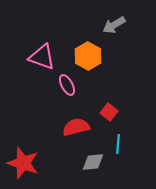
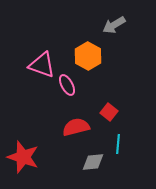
pink triangle: moved 8 px down
red star: moved 6 px up
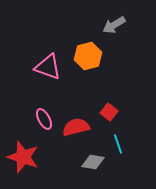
orange hexagon: rotated 16 degrees clockwise
pink triangle: moved 6 px right, 2 px down
pink ellipse: moved 23 px left, 34 px down
cyan line: rotated 24 degrees counterclockwise
gray diamond: rotated 15 degrees clockwise
